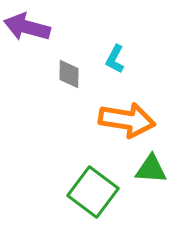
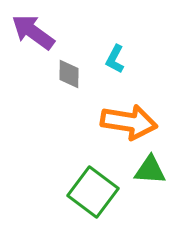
purple arrow: moved 6 px right, 5 px down; rotated 21 degrees clockwise
orange arrow: moved 2 px right, 2 px down
green triangle: moved 1 px left, 1 px down
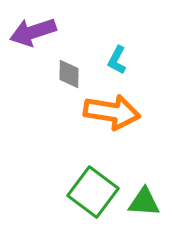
purple arrow: rotated 54 degrees counterclockwise
cyan L-shape: moved 2 px right, 1 px down
orange arrow: moved 17 px left, 10 px up
green triangle: moved 6 px left, 32 px down
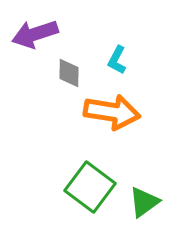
purple arrow: moved 2 px right, 2 px down
gray diamond: moved 1 px up
green square: moved 3 px left, 5 px up
green triangle: rotated 40 degrees counterclockwise
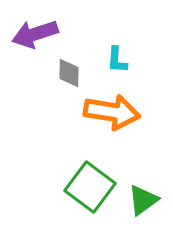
cyan L-shape: rotated 24 degrees counterclockwise
green triangle: moved 1 px left, 2 px up
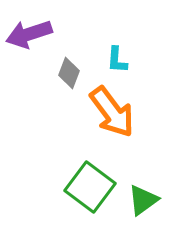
purple arrow: moved 6 px left
gray diamond: rotated 20 degrees clockwise
orange arrow: rotated 44 degrees clockwise
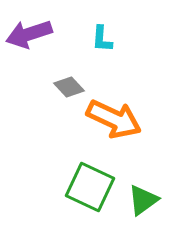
cyan L-shape: moved 15 px left, 21 px up
gray diamond: moved 14 px down; rotated 64 degrees counterclockwise
orange arrow: moved 2 px right, 7 px down; rotated 28 degrees counterclockwise
green square: rotated 12 degrees counterclockwise
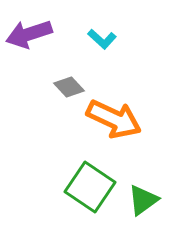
cyan L-shape: rotated 52 degrees counterclockwise
green square: rotated 9 degrees clockwise
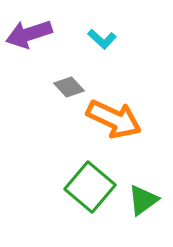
green square: rotated 6 degrees clockwise
